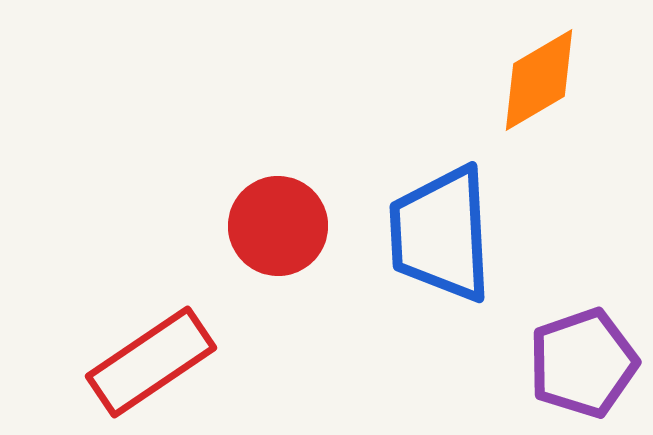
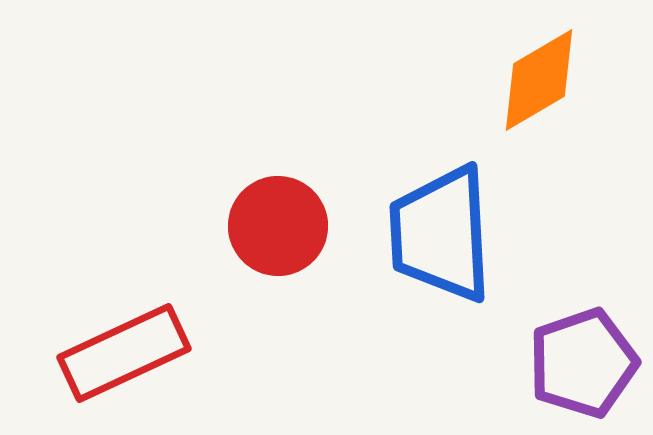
red rectangle: moved 27 px left, 9 px up; rotated 9 degrees clockwise
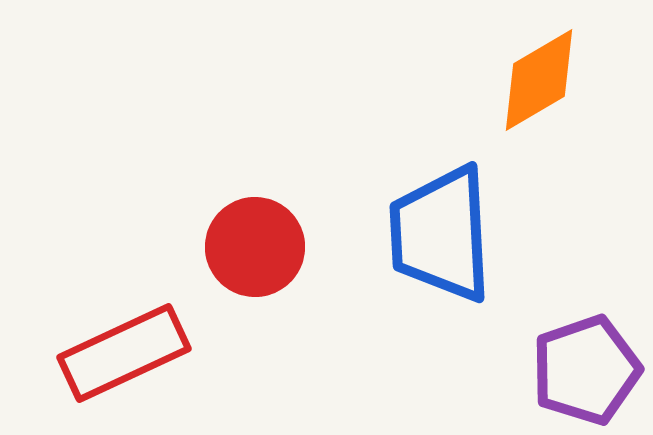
red circle: moved 23 px left, 21 px down
purple pentagon: moved 3 px right, 7 px down
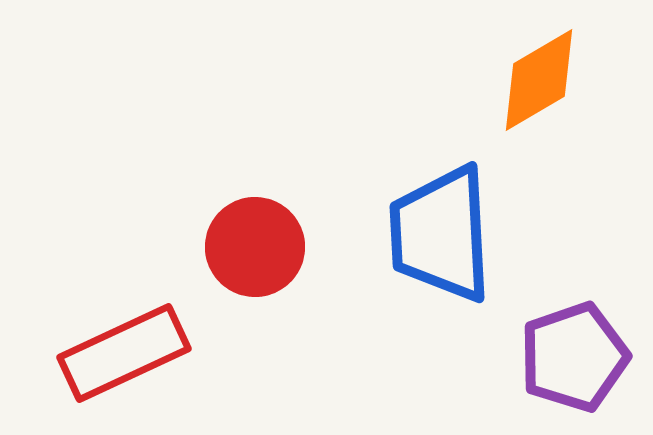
purple pentagon: moved 12 px left, 13 px up
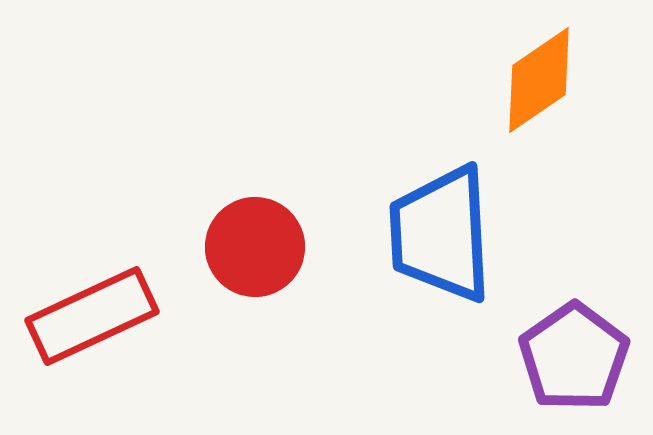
orange diamond: rotated 4 degrees counterclockwise
red rectangle: moved 32 px left, 37 px up
purple pentagon: rotated 16 degrees counterclockwise
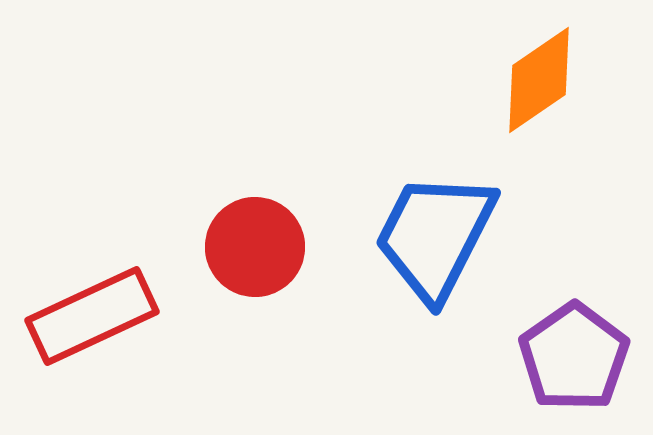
blue trapezoid: moved 6 px left, 2 px down; rotated 30 degrees clockwise
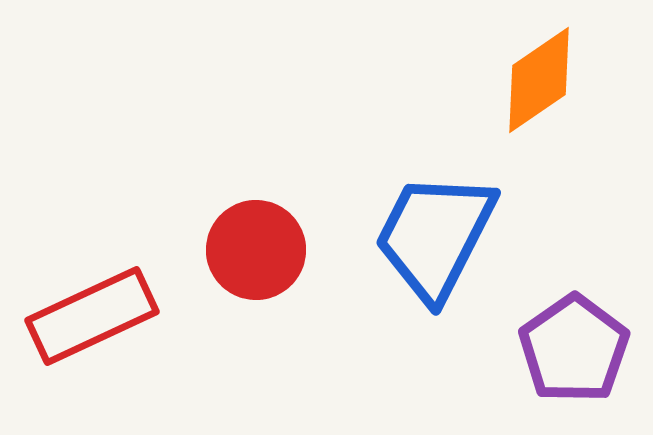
red circle: moved 1 px right, 3 px down
purple pentagon: moved 8 px up
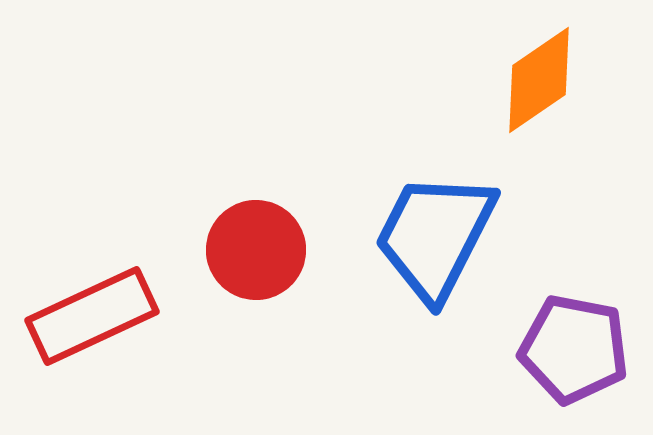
purple pentagon: rotated 26 degrees counterclockwise
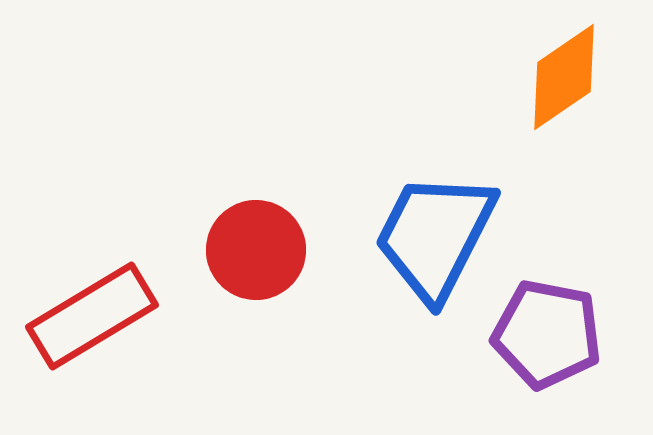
orange diamond: moved 25 px right, 3 px up
red rectangle: rotated 6 degrees counterclockwise
purple pentagon: moved 27 px left, 15 px up
